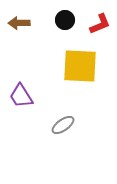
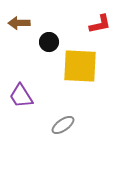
black circle: moved 16 px left, 22 px down
red L-shape: rotated 10 degrees clockwise
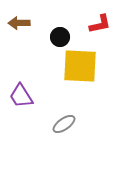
black circle: moved 11 px right, 5 px up
gray ellipse: moved 1 px right, 1 px up
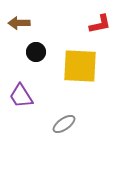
black circle: moved 24 px left, 15 px down
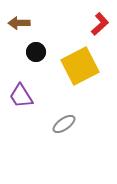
red L-shape: rotated 30 degrees counterclockwise
yellow square: rotated 30 degrees counterclockwise
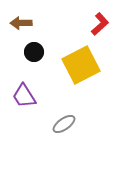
brown arrow: moved 2 px right
black circle: moved 2 px left
yellow square: moved 1 px right, 1 px up
purple trapezoid: moved 3 px right
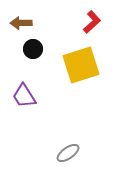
red L-shape: moved 8 px left, 2 px up
black circle: moved 1 px left, 3 px up
yellow square: rotated 9 degrees clockwise
gray ellipse: moved 4 px right, 29 px down
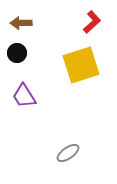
black circle: moved 16 px left, 4 px down
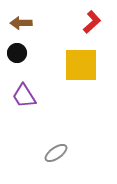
yellow square: rotated 18 degrees clockwise
gray ellipse: moved 12 px left
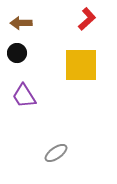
red L-shape: moved 5 px left, 3 px up
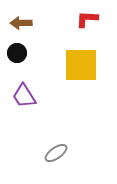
red L-shape: rotated 135 degrees counterclockwise
